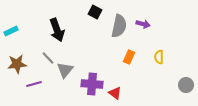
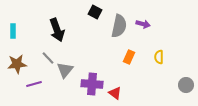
cyan rectangle: moved 2 px right; rotated 64 degrees counterclockwise
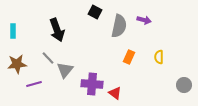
purple arrow: moved 1 px right, 4 px up
gray circle: moved 2 px left
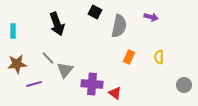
purple arrow: moved 7 px right, 3 px up
black arrow: moved 6 px up
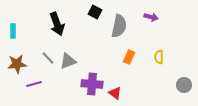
gray triangle: moved 3 px right, 9 px up; rotated 30 degrees clockwise
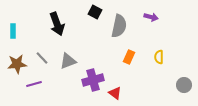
gray line: moved 6 px left
purple cross: moved 1 px right, 4 px up; rotated 20 degrees counterclockwise
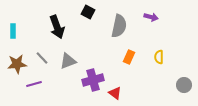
black square: moved 7 px left
black arrow: moved 3 px down
